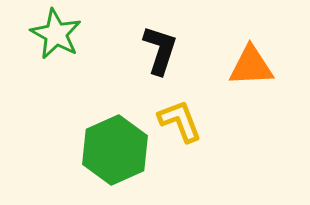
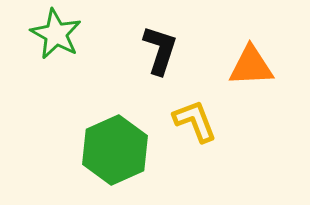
yellow L-shape: moved 15 px right
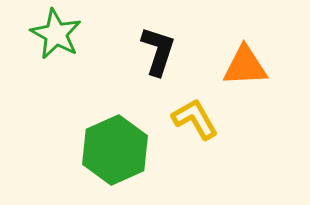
black L-shape: moved 2 px left, 1 px down
orange triangle: moved 6 px left
yellow L-shape: moved 2 px up; rotated 9 degrees counterclockwise
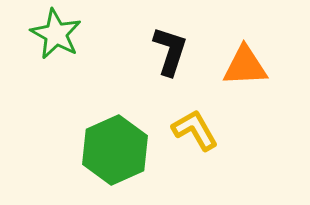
black L-shape: moved 12 px right
yellow L-shape: moved 11 px down
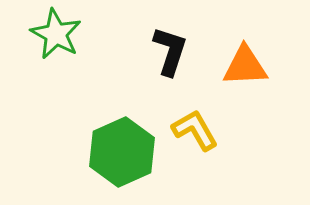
green hexagon: moved 7 px right, 2 px down
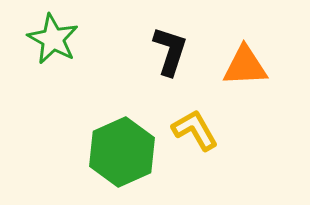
green star: moved 3 px left, 5 px down
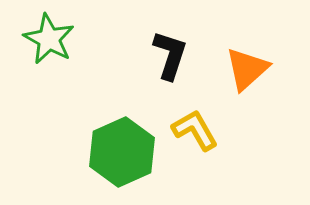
green star: moved 4 px left
black L-shape: moved 4 px down
orange triangle: moved 2 px right, 3 px down; rotated 39 degrees counterclockwise
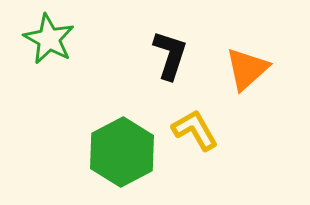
green hexagon: rotated 4 degrees counterclockwise
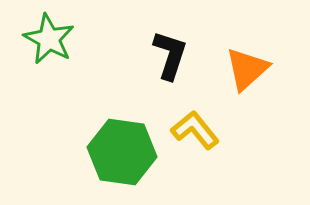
yellow L-shape: rotated 9 degrees counterclockwise
green hexagon: rotated 24 degrees counterclockwise
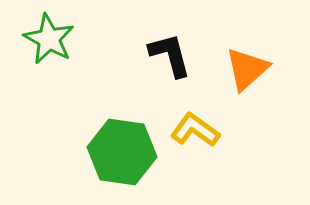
black L-shape: rotated 33 degrees counterclockwise
yellow L-shape: rotated 15 degrees counterclockwise
